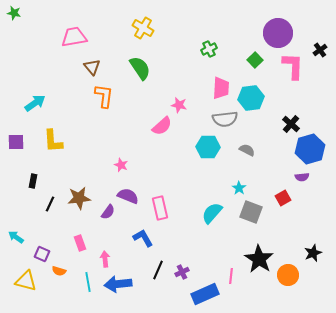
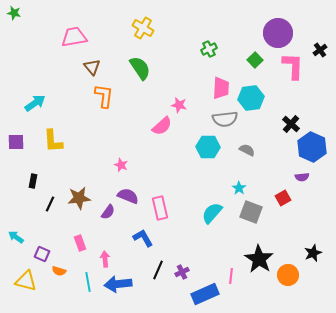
blue hexagon at (310, 149): moved 2 px right, 2 px up; rotated 20 degrees counterclockwise
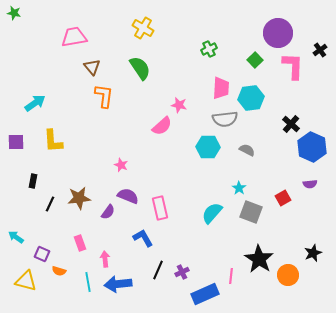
purple semicircle at (302, 177): moved 8 px right, 7 px down
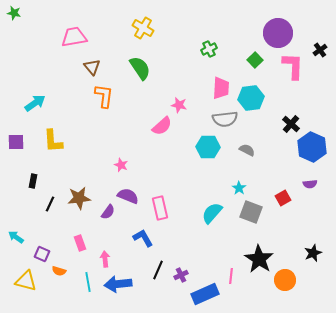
purple cross at (182, 272): moved 1 px left, 3 px down
orange circle at (288, 275): moved 3 px left, 5 px down
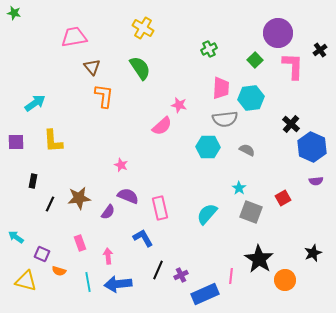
purple semicircle at (310, 184): moved 6 px right, 3 px up
cyan semicircle at (212, 213): moved 5 px left, 1 px down
pink arrow at (105, 259): moved 3 px right, 3 px up
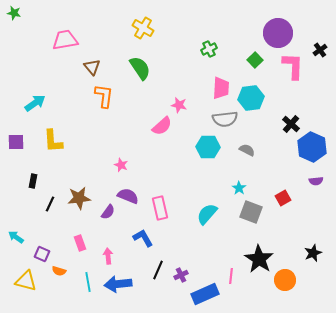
pink trapezoid at (74, 37): moved 9 px left, 3 px down
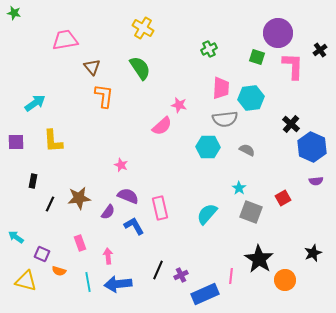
green square at (255, 60): moved 2 px right, 3 px up; rotated 28 degrees counterclockwise
blue L-shape at (143, 238): moved 9 px left, 12 px up
